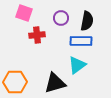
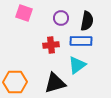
red cross: moved 14 px right, 10 px down
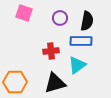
purple circle: moved 1 px left
red cross: moved 6 px down
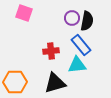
purple circle: moved 12 px right
blue rectangle: moved 4 px down; rotated 50 degrees clockwise
cyan triangle: rotated 30 degrees clockwise
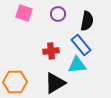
purple circle: moved 14 px left, 4 px up
black triangle: rotated 15 degrees counterclockwise
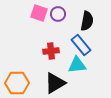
pink square: moved 15 px right
orange hexagon: moved 2 px right, 1 px down
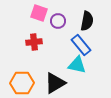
purple circle: moved 7 px down
red cross: moved 17 px left, 9 px up
cyan triangle: rotated 18 degrees clockwise
orange hexagon: moved 5 px right
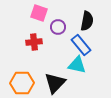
purple circle: moved 6 px down
black triangle: rotated 15 degrees counterclockwise
